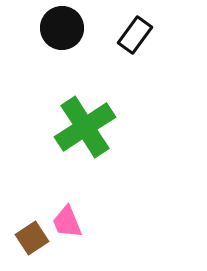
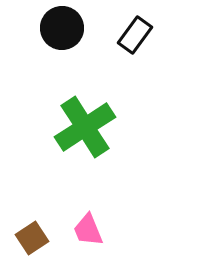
pink trapezoid: moved 21 px right, 8 px down
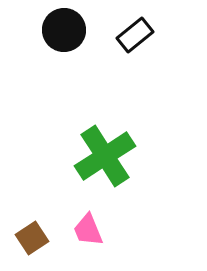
black circle: moved 2 px right, 2 px down
black rectangle: rotated 15 degrees clockwise
green cross: moved 20 px right, 29 px down
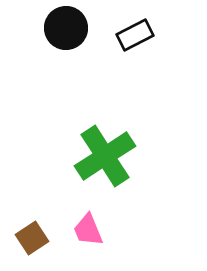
black circle: moved 2 px right, 2 px up
black rectangle: rotated 12 degrees clockwise
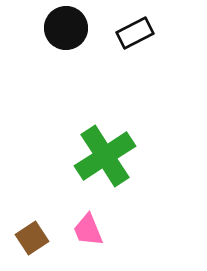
black rectangle: moved 2 px up
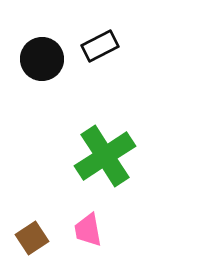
black circle: moved 24 px left, 31 px down
black rectangle: moved 35 px left, 13 px down
pink trapezoid: rotated 12 degrees clockwise
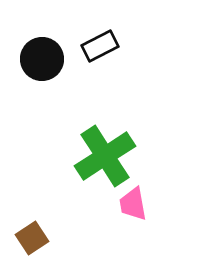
pink trapezoid: moved 45 px right, 26 px up
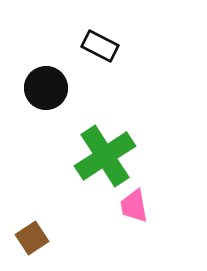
black rectangle: rotated 54 degrees clockwise
black circle: moved 4 px right, 29 px down
pink trapezoid: moved 1 px right, 2 px down
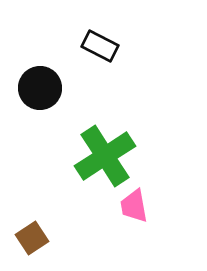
black circle: moved 6 px left
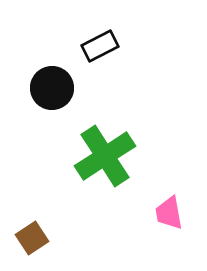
black rectangle: rotated 54 degrees counterclockwise
black circle: moved 12 px right
pink trapezoid: moved 35 px right, 7 px down
